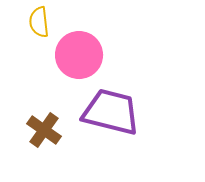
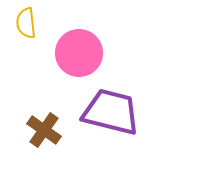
yellow semicircle: moved 13 px left, 1 px down
pink circle: moved 2 px up
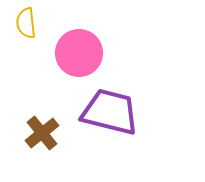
purple trapezoid: moved 1 px left
brown cross: moved 2 px left, 3 px down; rotated 16 degrees clockwise
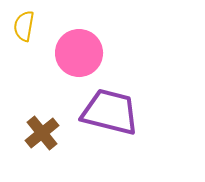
yellow semicircle: moved 2 px left, 3 px down; rotated 16 degrees clockwise
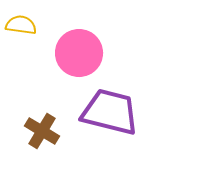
yellow semicircle: moved 3 px left, 1 px up; rotated 88 degrees clockwise
brown cross: moved 2 px up; rotated 20 degrees counterclockwise
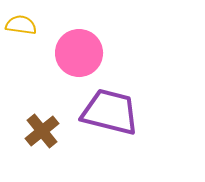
brown cross: rotated 20 degrees clockwise
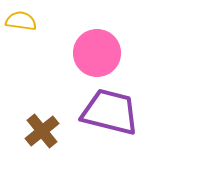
yellow semicircle: moved 4 px up
pink circle: moved 18 px right
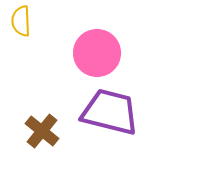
yellow semicircle: rotated 100 degrees counterclockwise
brown cross: rotated 12 degrees counterclockwise
